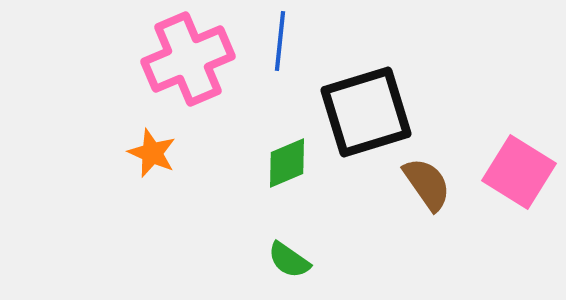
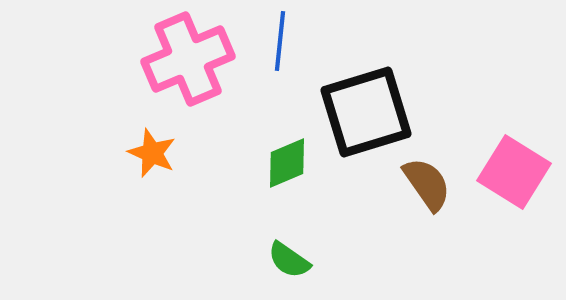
pink square: moved 5 px left
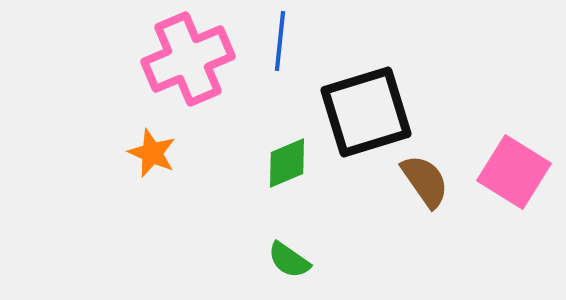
brown semicircle: moved 2 px left, 3 px up
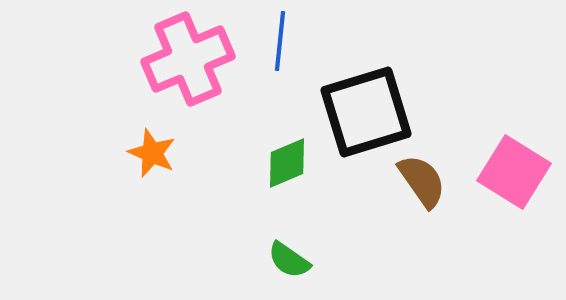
brown semicircle: moved 3 px left
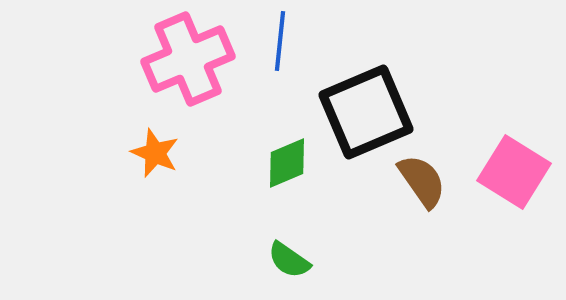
black square: rotated 6 degrees counterclockwise
orange star: moved 3 px right
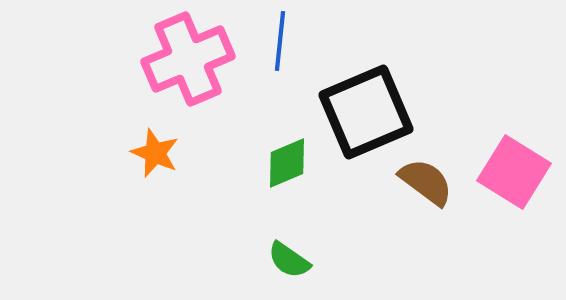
brown semicircle: moved 4 px right, 1 px down; rotated 18 degrees counterclockwise
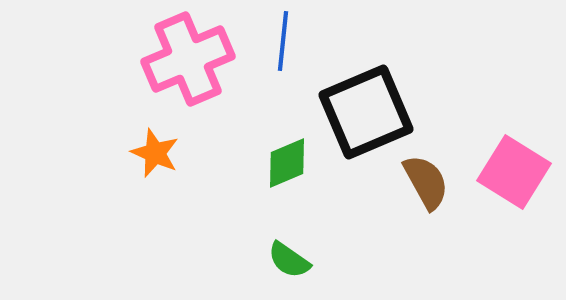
blue line: moved 3 px right
brown semicircle: rotated 24 degrees clockwise
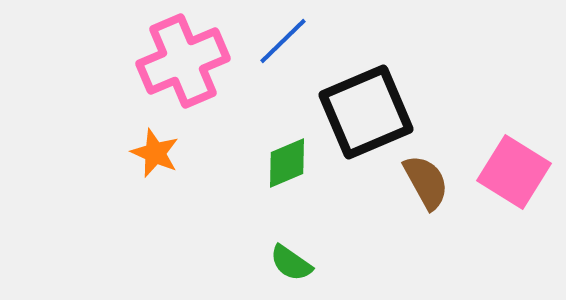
blue line: rotated 40 degrees clockwise
pink cross: moved 5 px left, 2 px down
green semicircle: moved 2 px right, 3 px down
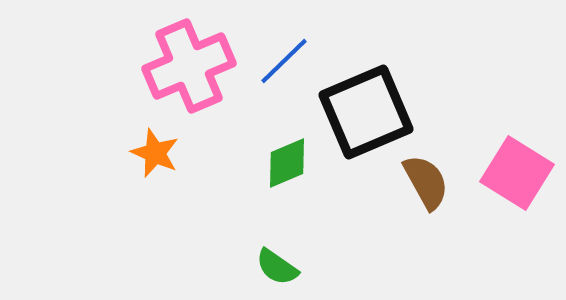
blue line: moved 1 px right, 20 px down
pink cross: moved 6 px right, 5 px down
pink square: moved 3 px right, 1 px down
green semicircle: moved 14 px left, 4 px down
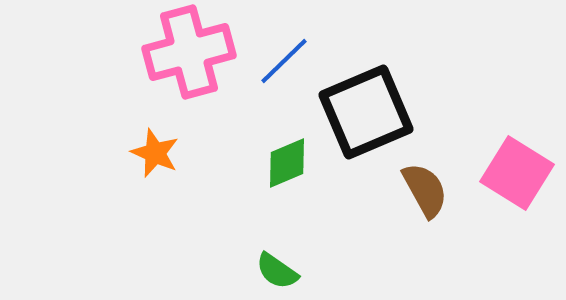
pink cross: moved 14 px up; rotated 8 degrees clockwise
brown semicircle: moved 1 px left, 8 px down
green semicircle: moved 4 px down
